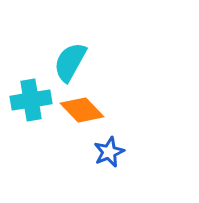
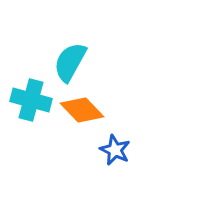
cyan cross: rotated 24 degrees clockwise
blue star: moved 6 px right, 2 px up; rotated 24 degrees counterclockwise
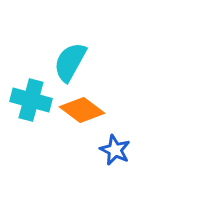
orange diamond: rotated 9 degrees counterclockwise
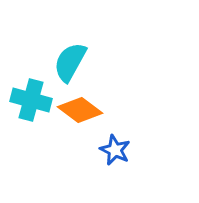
orange diamond: moved 2 px left
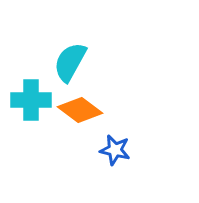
cyan cross: rotated 15 degrees counterclockwise
blue star: rotated 12 degrees counterclockwise
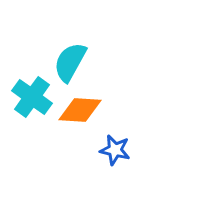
cyan cross: moved 1 px right, 3 px up; rotated 36 degrees clockwise
orange diamond: rotated 33 degrees counterclockwise
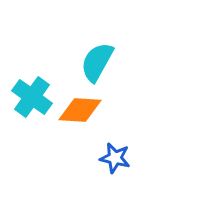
cyan semicircle: moved 27 px right
blue star: moved 8 px down
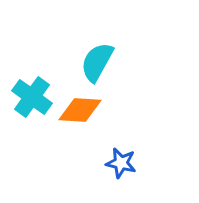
blue star: moved 6 px right, 5 px down
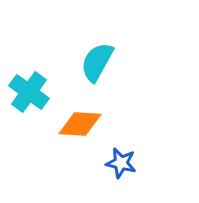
cyan cross: moved 3 px left, 5 px up
orange diamond: moved 14 px down
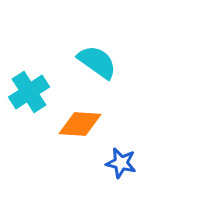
cyan semicircle: rotated 96 degrees clockwise
cyan cross: rotated 21 degrees clockwise
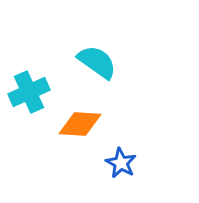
cyan cross: rotated 9 degrees clockwise
blue star: rotated 16 degrees clockwise
